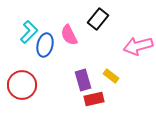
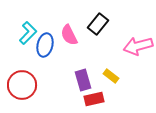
black rectangle: moved 5 px down
cyan L-shape: moved 1 px left, 1 px down
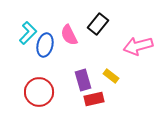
red circle: moved 17 px right, 7 px down
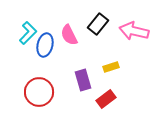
pink arrow: moved 4 px left, 15 px up; rotated 28 degrees clockwise
yellow rectangle: moved 9 px up; rotated 56 degrees counterclockwise
red rectangle: moved 12 px right; rotated 24 degrees counterclockwise
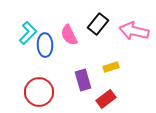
blue ellipse: rotated 15 degrees counterclockwise
